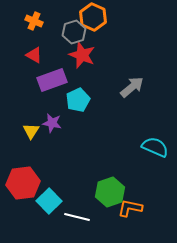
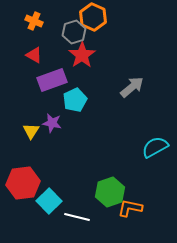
red star: rotated 16 degrees clockwise
cyan pentagon: moved 3 px left
cyan semicircle: rotated 52 degrees counterclockwise
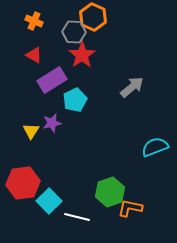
gray hexagon: rotated 20 degrees clockwise
purple rectangle: rotated 12 degrees counterclockwise
purple star: rotated 24 degrees counterclockwise
cyan semicircle: rotated 8 degrees clockwise
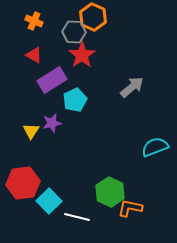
green hexagon: rotated 16 degrees counterclockwise
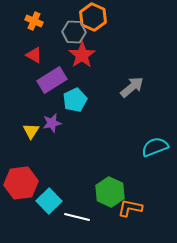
red hexagon: moved 2 px left
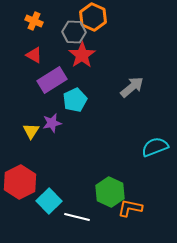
red hexagon: moved 1 px left, 1 px up; rotated 20 degrees counterclockwise
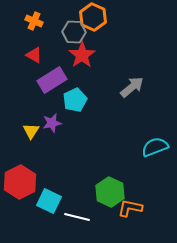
cyan square: rotated 20 degrees counterclockwise
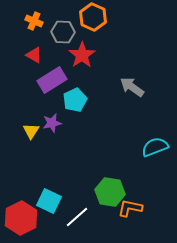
gray hexagon: moved 11 px left
gray arrow: rotated 105 degrees counterclockwise
red hexagon: moved 1 px right, 36 px down
green hexagon: rotated 16 degrees counterclockwise
white line: rotated 55 degrees counterclockwise
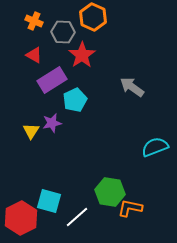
cyan square: rotated 10 degrees counterclockwise
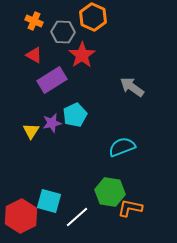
cyan pentagon: moved 15 px down
cyan semicircle: moved 33 px left
red hexagon: moved 2 px up
